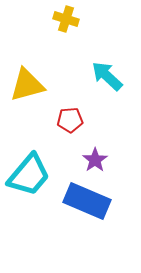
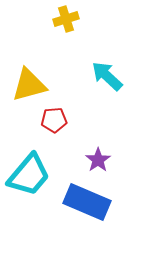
yellow cross: rotated 35 degrees counterclockwise
yellow triangle: moved 2 px right
red pentagon: moved 16 px left
purple star: moved 3 px right
blue rectangle: moved 1 px down
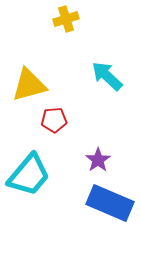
blue rectangle: moved 23 px right, 1 px down
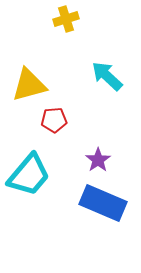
blue rectangle: moved 7 px left
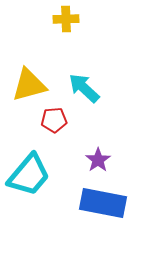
yellow cross: rotated 15 degrees clockwise
cyan arrow: moved 23 px left, 12 px down
blue rectangle: rotated 12 degrees counterclockwise
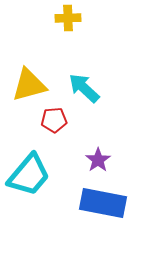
yellow cross: moved 2 px right, 1 px up
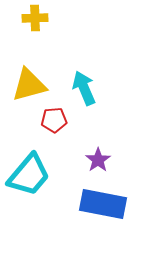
yellow cross: moved 33 px left
cyan arrow: rotated 24 degrees clockwise
blue rectangle: moved 1 px down
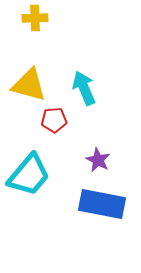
yellow triangle: rotated 30 degrees clockwise
purple star: rotated 10 degrees counterclockwise
blue rectangle: moved 1 px left
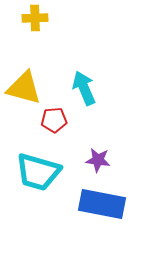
yellow triangle: moved 5 px left, 3 px down
purple star: rotated 20 degrees counterclockwise
cyan trapezoid: moved 9 px right, 3 px up; rotated 66 degrees clockwise
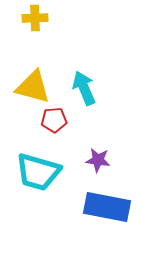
yellow triangle: moved 9 px right, 1 px up
blue rectangle: moved 5 px right, 3 px down
